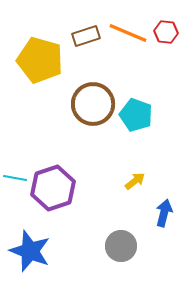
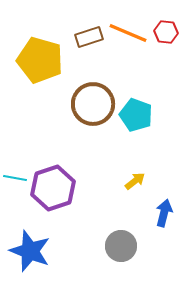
brown rectangle: moved 3 px right, 1 px down
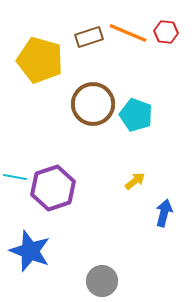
cyan line: moved 1 px up
gray circle: moved 19 px left, 35 px down
